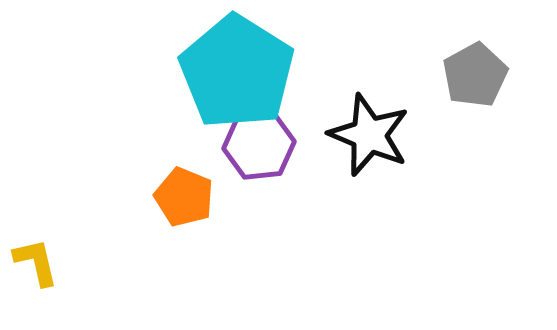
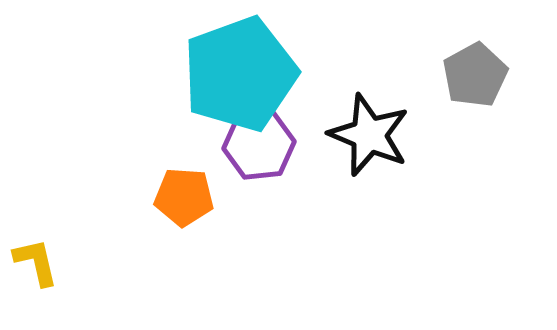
cyan pentagon: moved 3 px right, 2 px down; rotated 20 degrees clockwise
orange pentagon: rotated 18 degrees counterclockwise
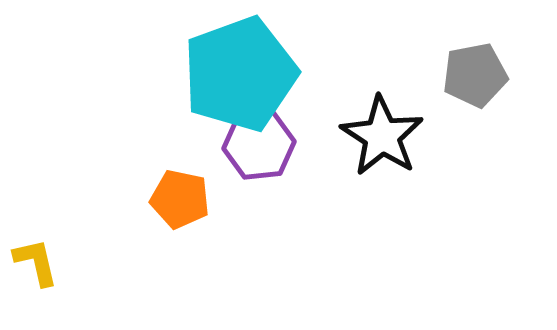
gray pentagon: rotated 18 degrees clockwise
black star: moved 13 px right, 1 px down; rotated 10 degrees clockwise
orange pentagon: moved 4 px left, 2 px down; rotated 8 degrees clockwise
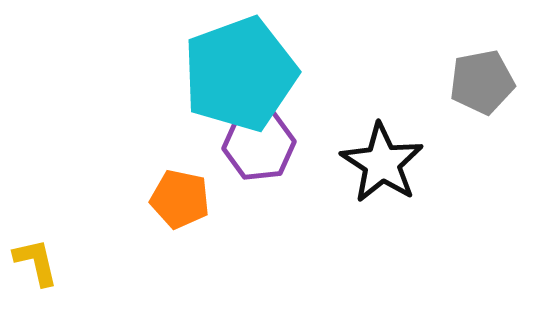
gray pentagon: moved 7 px right, 7 px down
black star: moved 27 px down
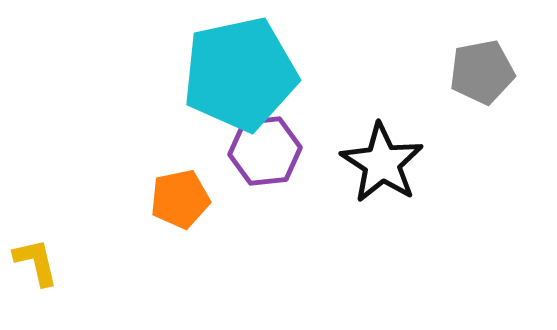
cyan pentagon: rotated 8 degrees clockwise
gray pentagon: moved 10 px up
purple hexagon: moved 6 px right, 6 px down
orange pentagon: rotated 24 degrees counterclockwise
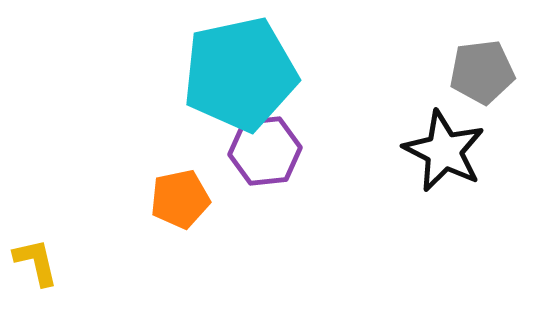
gray pentagon: rotated 4 degrees clockwise
black star: moved 62 px right, 12 px up; rotated 6 degrees counterclockwise
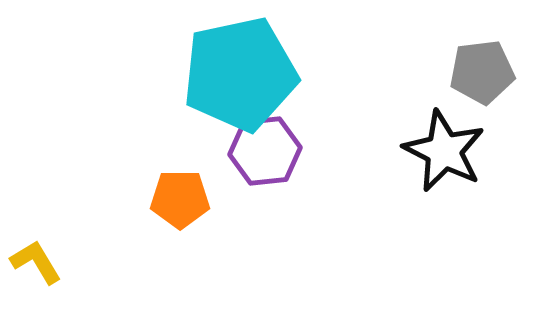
orange pentagon: rotated 12 degrees clockwise
yellow L-shape: rotated 18 degrees counterclockwise
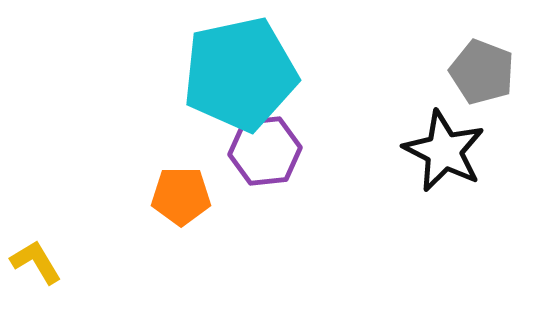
gray pentagon: rotated 28 degrees clockwise
orange pentagon: moved 1 px right, 3 px up
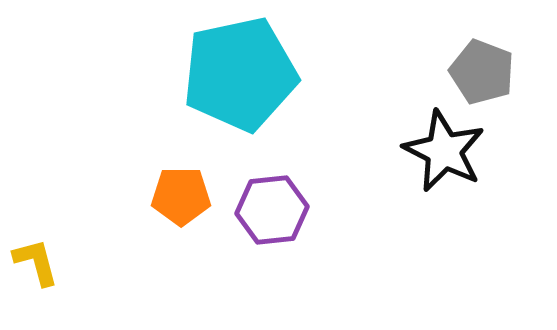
purple hexagon: moved 7 px right, 59 px down
yellow L-shape: rotated 16 degrees clockwise
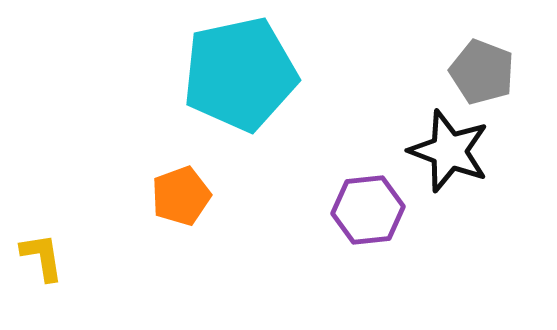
black star: moved 5 px right; rotated 6 degrees counterclockwise
orange pentagon: rotated 20 degrees counterclockwise
purple hexagon: moved 96 px right
yellow L-shape: moved 6 px right, 5 px up; rotated 6 degrees clockwise
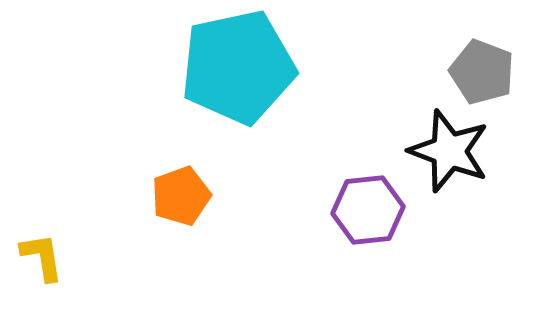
cyan pentagon: moved 2 px left, 7 px up
